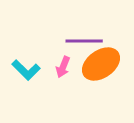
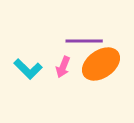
cyan L-shape: moved 2 px right, 1 px up
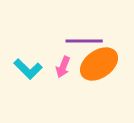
orange ellipse: moved 2 px left
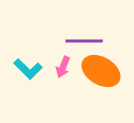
orange ellipse: moved 2 px right, 7 px down; rotated 66 degrees clockwise
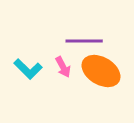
pink arrow: rotated 50 degrees counterclockwise
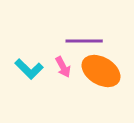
cyan L-shape: moved 1 px right
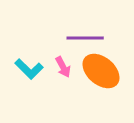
purple line: moved 1 px right, 3 px up
orange ellipse: rotated 9 degrees clockwise
